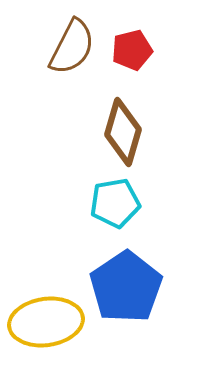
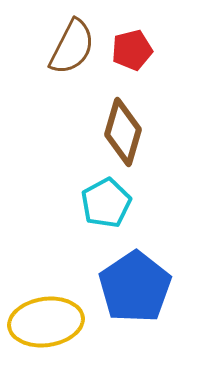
cyan pentagon: moved 9 px left; rotated 18 degrees counterclockwise
blue pentagon: moved 9 px right
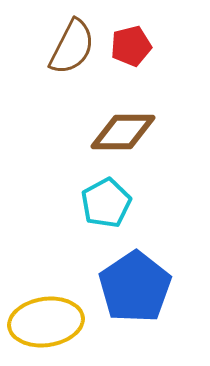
red pentagon: moved 1 px left, 4 px up
brown diamond: rotated 74 degrees clockwise
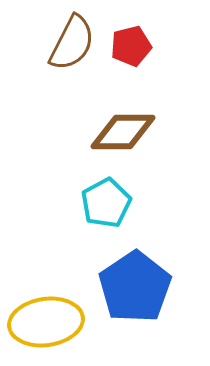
brown semicircle: moved 4 px up
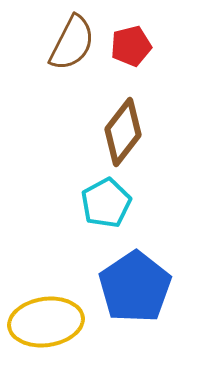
brown diamond: rotated 52 degrees counterclockwise
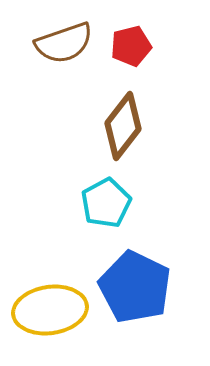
brown semicircle: moved 8 px left; rotated 44 degrees clockwise
brown diamond: moved 6 px up
blue pentagon: rotated 12 degrees counterclockwise
yellow ellipse: moved 4 px right, 12 px up
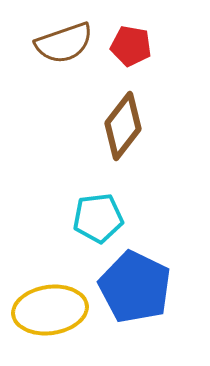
red pentagon: rotated 24 degrees clockwise
cyan pentagon: moved 8 px left, 15 px down; rotated 21 degrees clockwise
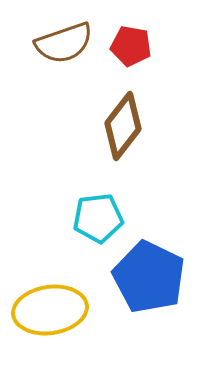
blue pentagon: moved 14 px right, 10 px up
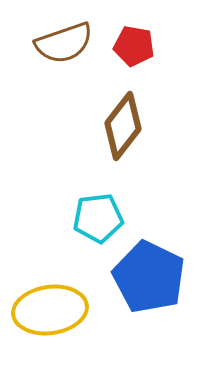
red pentagon: moved 3 px right
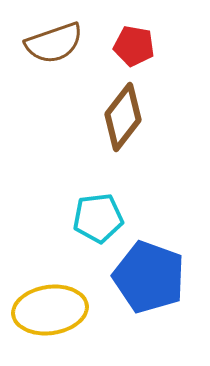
brown semicircle: moved 10 px left
brown diamond: moved 9 px up
blue pentagon: rotated 6 degrees counterclockwise
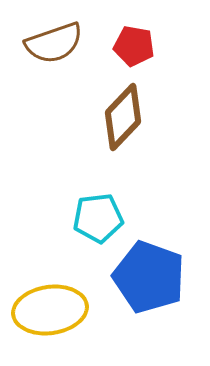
brown diamond: rotated 6 degrees clockwise
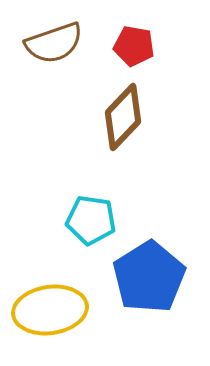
cyan pentagon: moved 7 px left, 2 px down; rotated 15 degrees clockwise
blue pentagon: rotated 20 degrees clockwise
